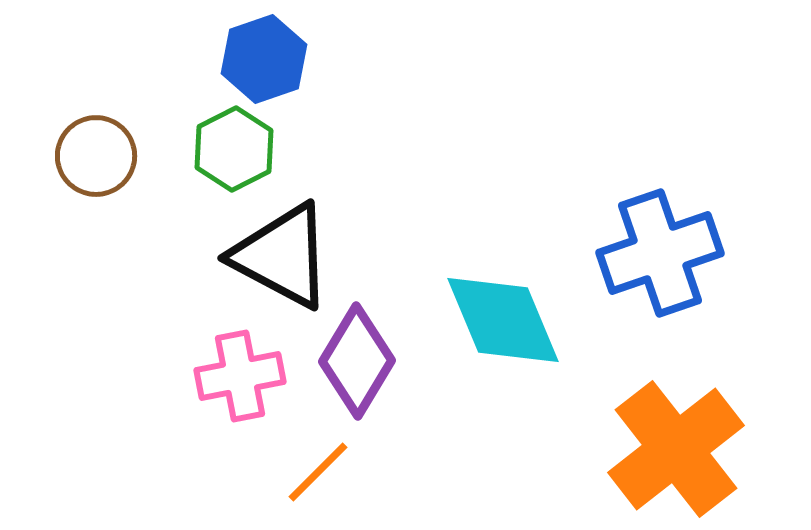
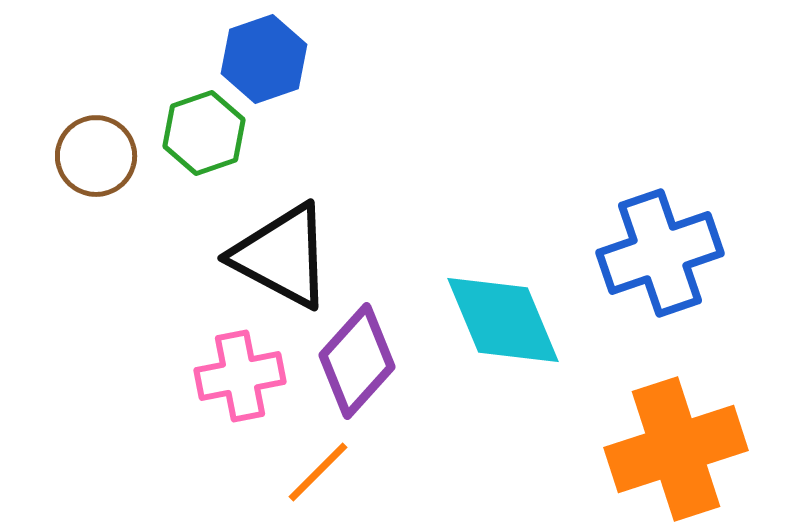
green hexagon: moved 30 px left, 16 px up; rotated 8 degrees clockwise
purple diamond: rotated 11 degrees clockwise
orange cross: rotated 20 degrees clockwise
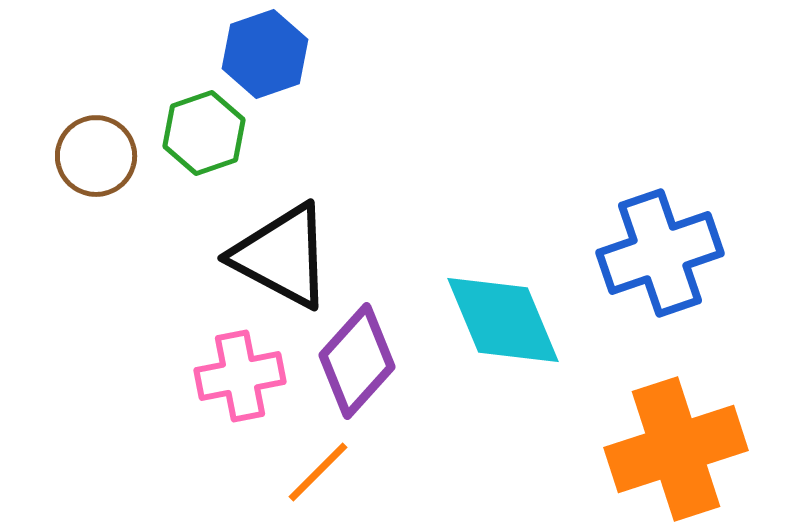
blue hexagon: moved 1 px right, 5 px up
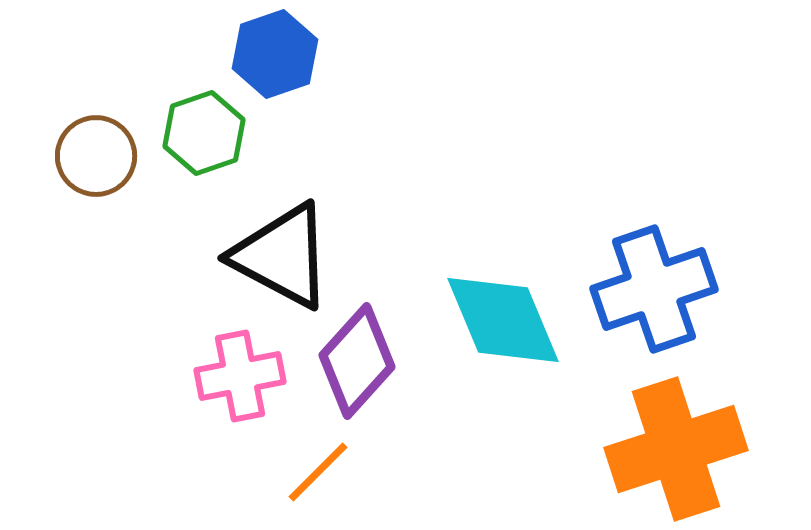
blue hexagon: moved 10 px right
blue cross: moved 6 px left, 36 px down
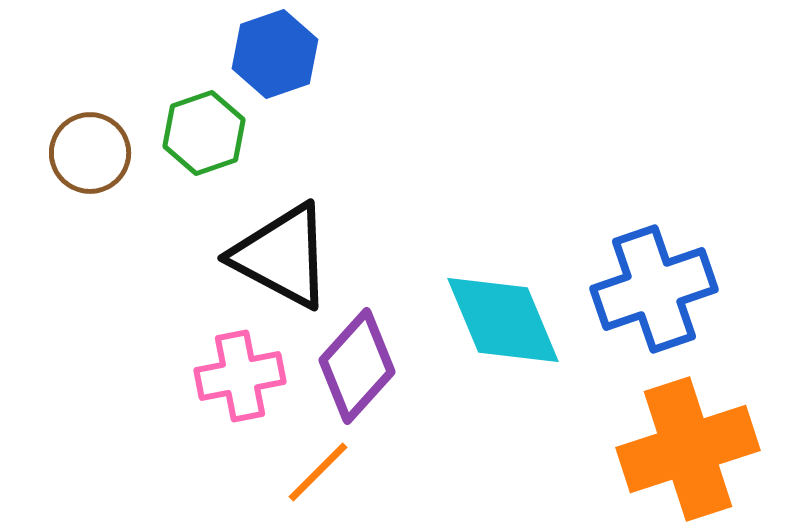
brown circle: moved 6 px left, 3 px up
purple diamond: moved 5 px down
orange cross: moved 12 px right
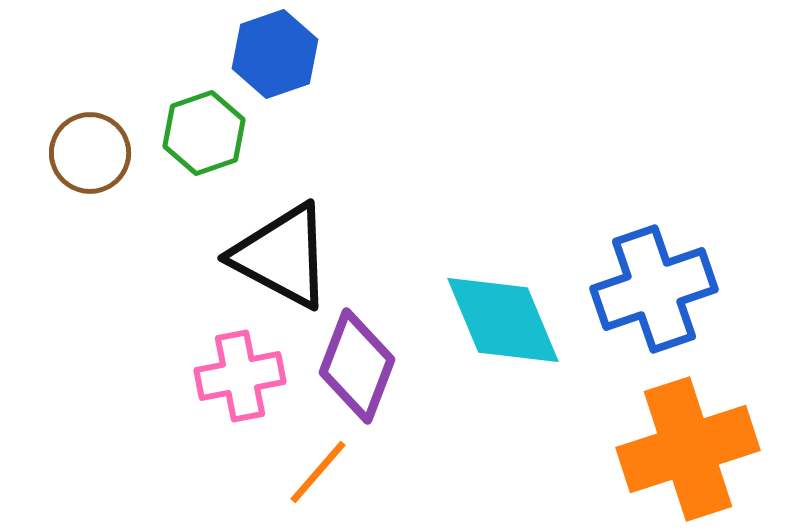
purple diamond: rotated 21 degrees counterclockwise
orange line: rotated 4 degrees counterclockwise
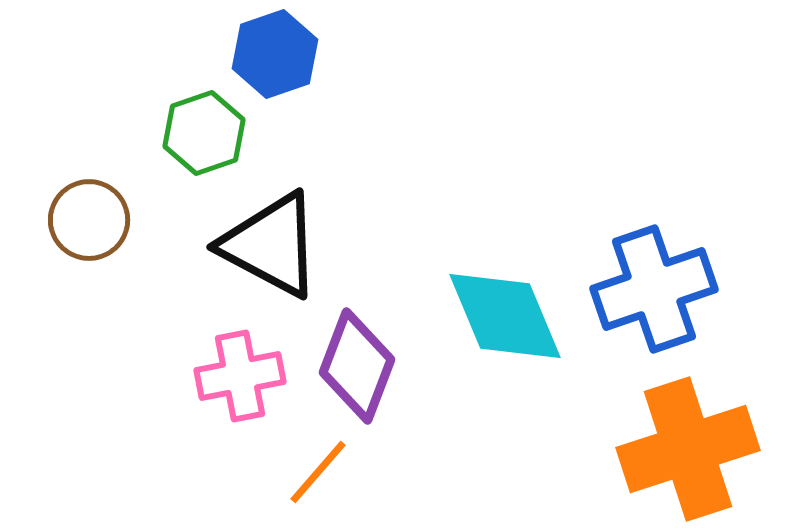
brown circle: moved 1 px left, 67 px down
black triangle: moved 11 px left, 11 px up
cyan diamond: moved 2 px right, 4 px up
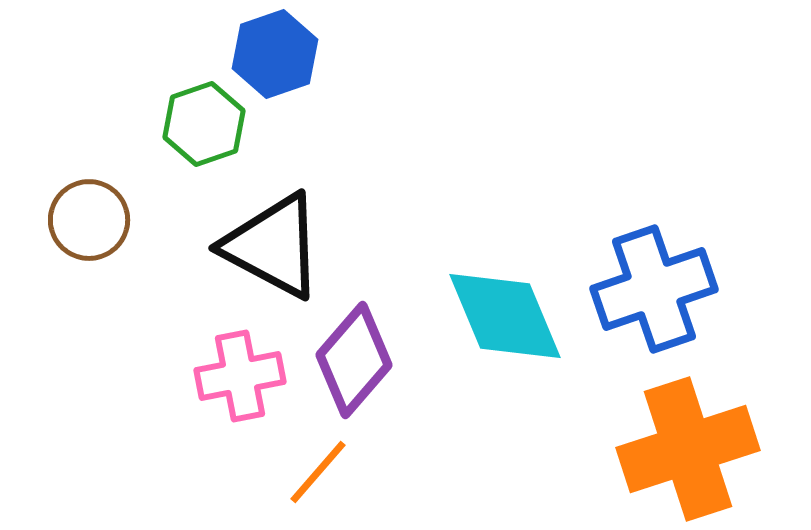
green hexagon: moved 9 px up
black triangle: moved 2 px right, 1 px down
purple diamond: moved 3 px left, 6 px up; rotated 20 degrees clockwise
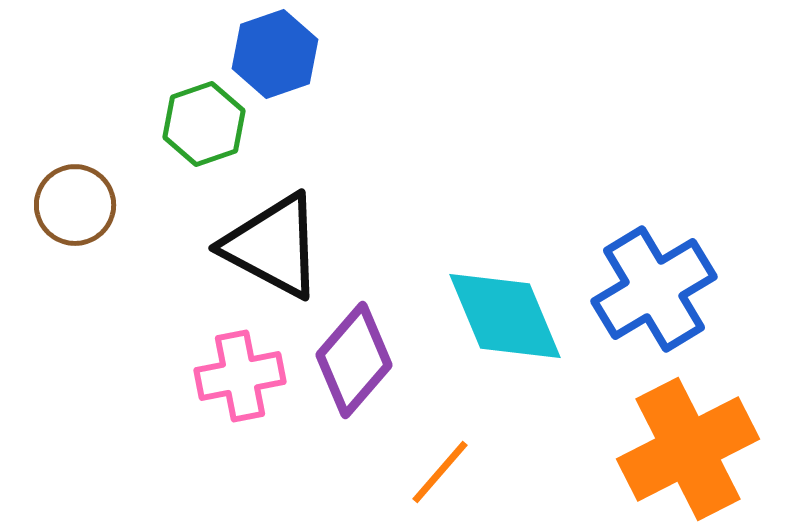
brown circle: moved 14 px left, 15 px up
blue cross: rotated 12 degrees counterclockwise
orange cross: rotated 9 degrees counterclockwise
orange line: moved 122 px right
